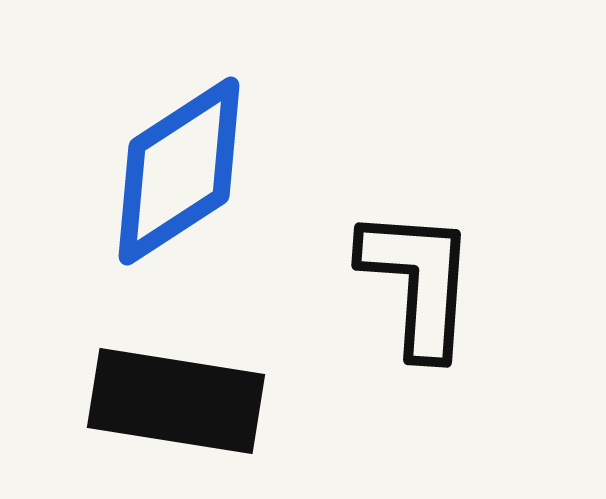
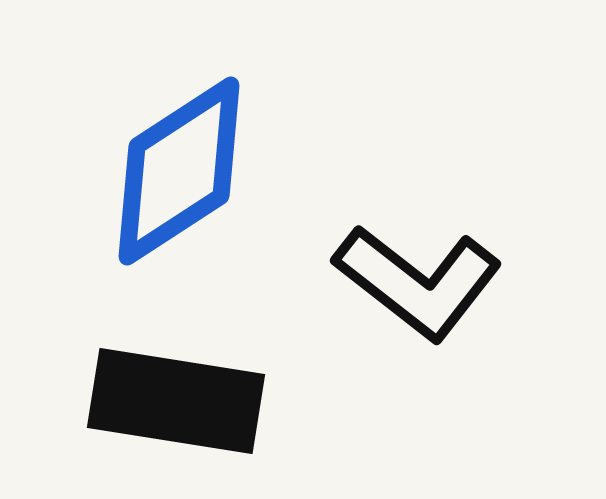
black L-shape: rotated 124 degrees clockwise
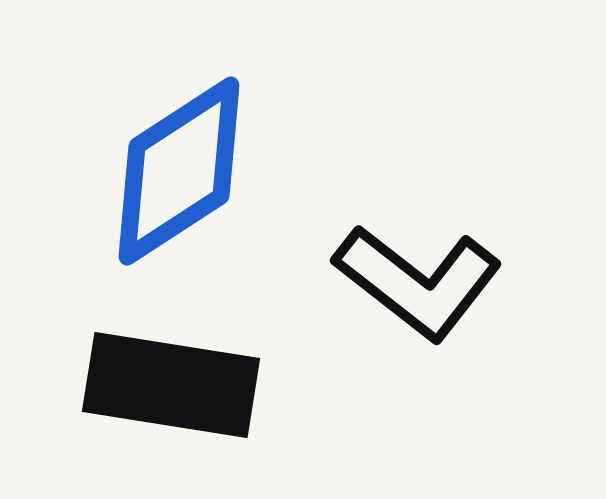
black rectangle: moved 5 px left, 16 px up
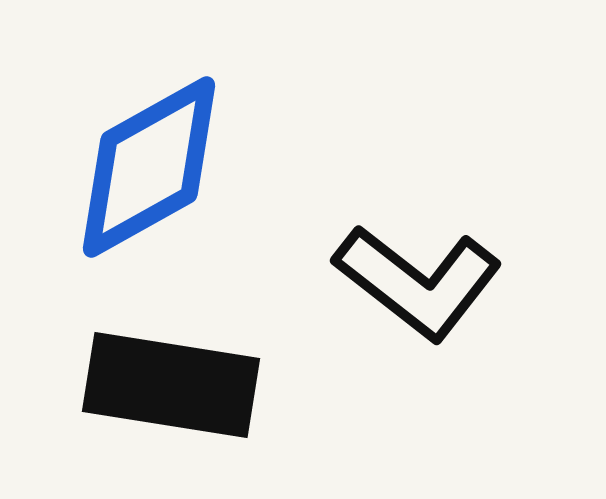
blue diamond: moved 30 px left, 4 px up; rotated 4 degrees clockwise
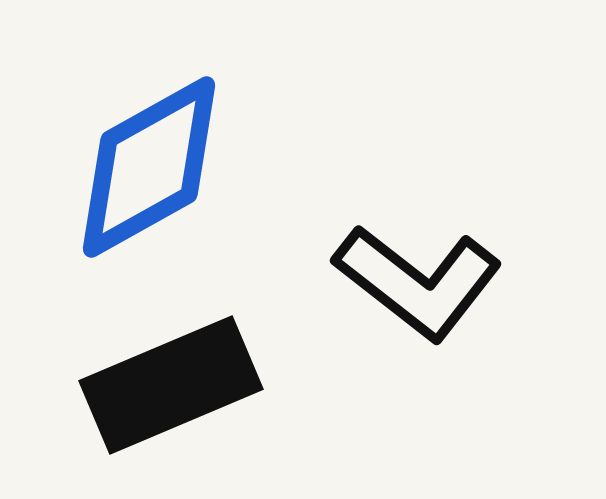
black rectangle: rotated 32 degrees counterclockwise
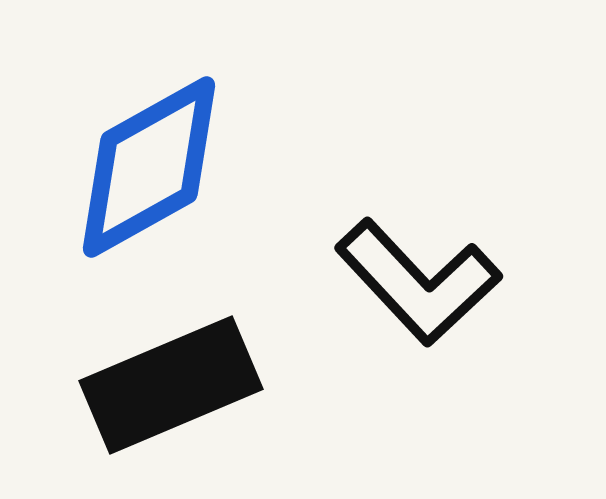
black L-shape: rotated 9 degrees clockwise
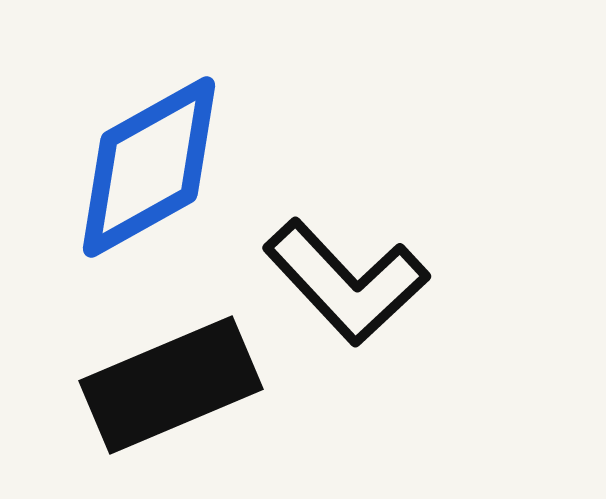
black L-shape: moved 72 px left
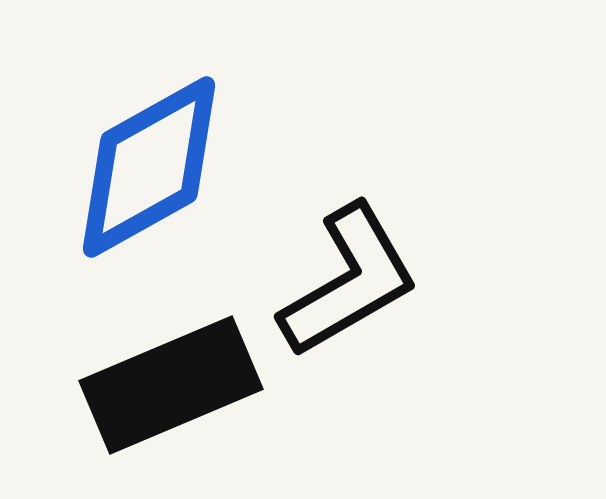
black L-shape: moved 3 px right, 1 px up; rotated 77 degrees counterclockwise
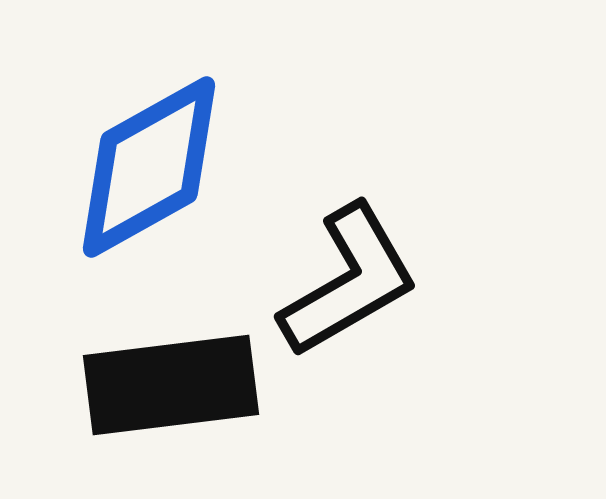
black rectangle: rotated 16 degrees clockwise
